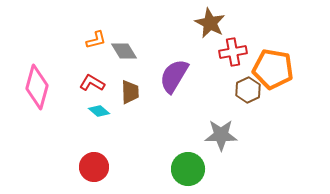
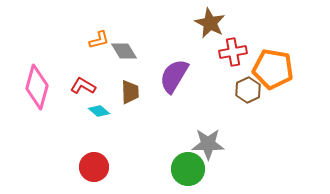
orange L-shape: moved 3 px right
red L-shape: moved 9 px left, 3 px down
gray star: moved 13 px left, 9 px down
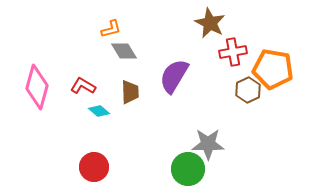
orange L-shape: moved 12 px right, 11 px up
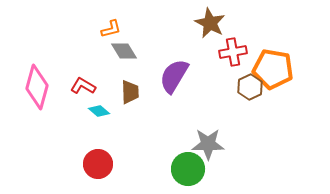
brown hexagon: moved 2 px right, 3 px up
red circle: moved 4 px right, 3 px up
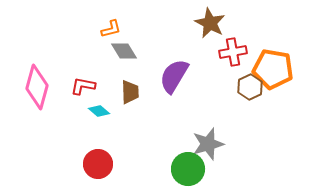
red L-shape: rotated 20 degrees counterclockwise
gray star: rotated 16 degrees counterclockwise
